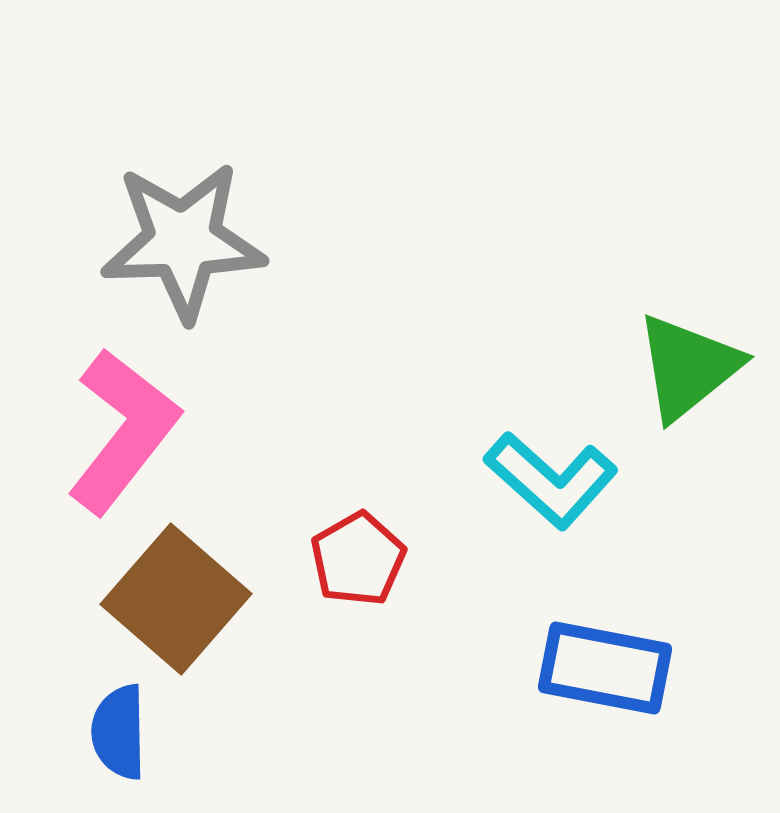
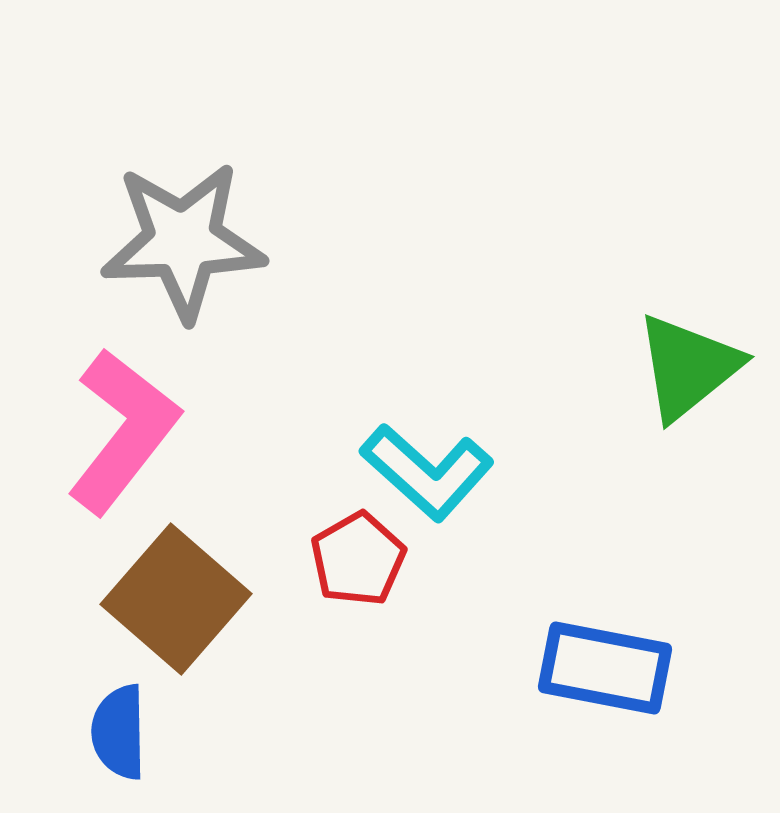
cyan L-shape: moved 124 px left, 8 px up
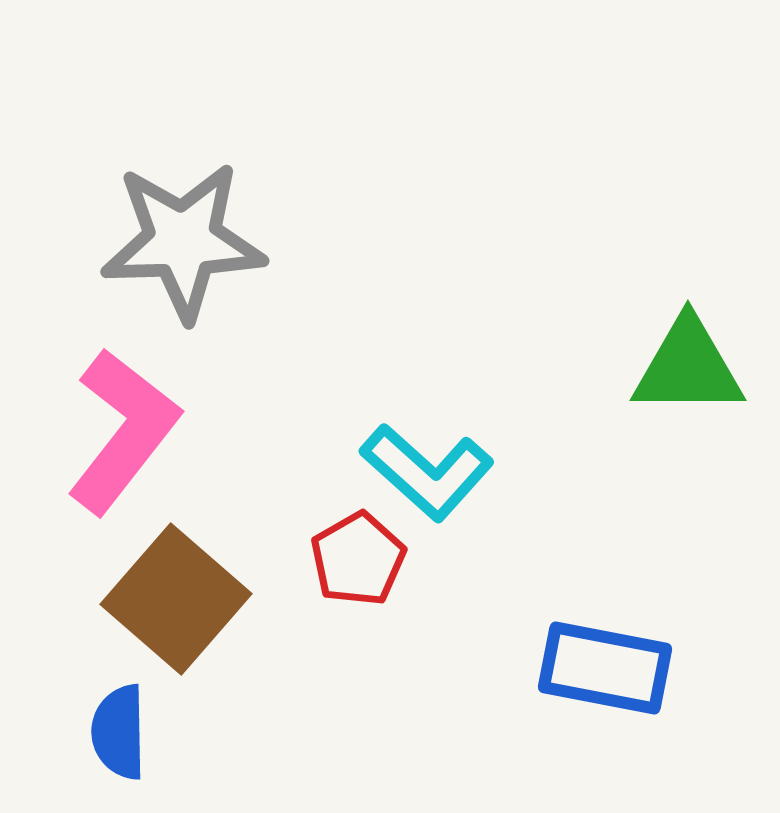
green triangle: rotated 39 degrees clockwise
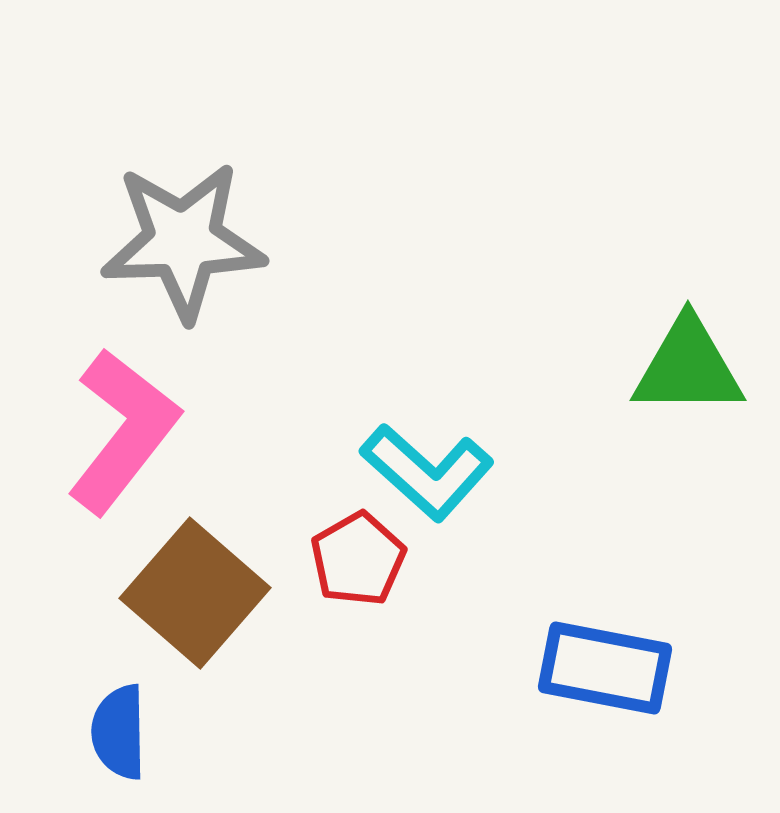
brown square: moved 19 px right, 6 px up
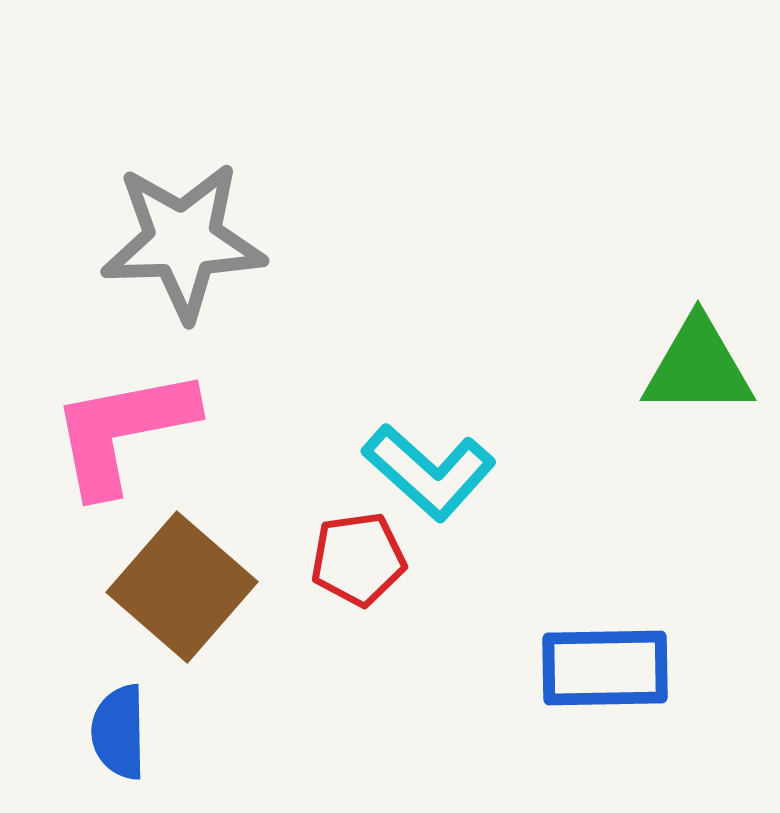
green triangle: moved 10 px right
pink L-shape: rotated 139 degrees counterclockwise
cyan L-shape: moved 2 px right
red pentagon: rotated 22 degrees clockwise
brown square: moved 13 px left, 6 px up
blue rectangle: rotated 12 degrees counterclockwise
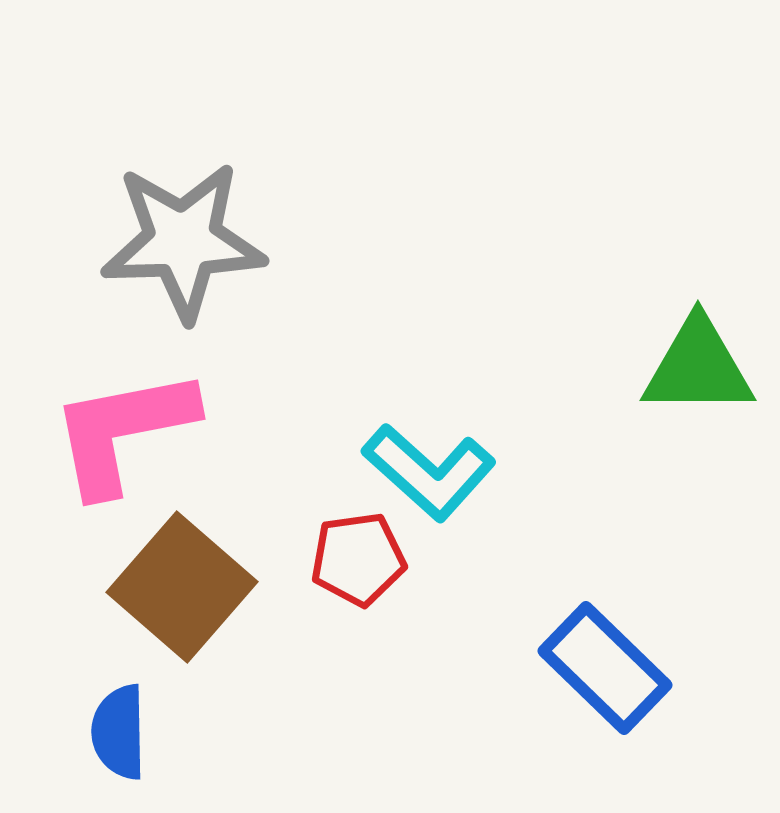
blue rectangle: rotated 45 degrees clockwise
